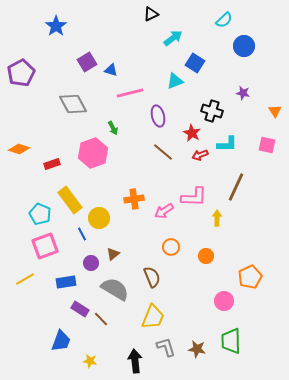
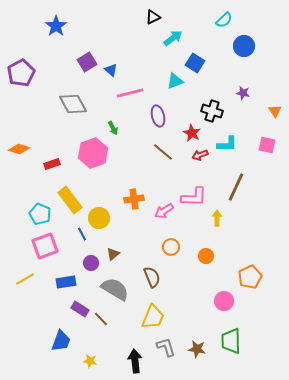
black triangle at (151, 14): moved 2 px right, 3 px down
blue triangle at (111, 70): rotated 24 degrees clockwise
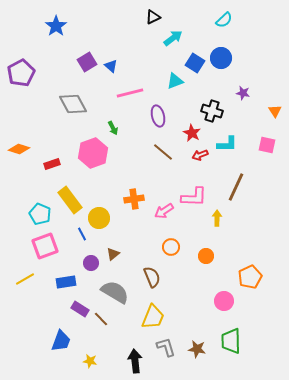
blue circle at (244, 46): moved 23 px left, 12 px down
blue triangle at (111, 70): moved 4 px up
gray semicircle at (115, 289): moved 3 px down
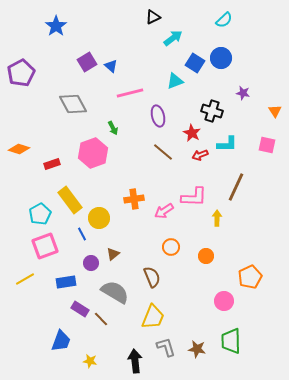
cyan pentagon at (40, 214): rotated 20 degrees clockwise
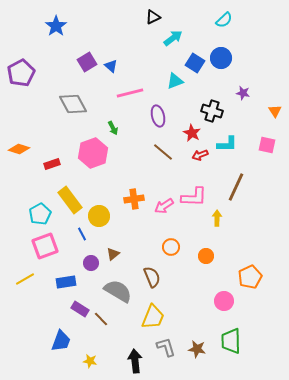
pink arrow at (164, 211): moved 5 px up
yellow circle at (99, 218): moved 2 px up
gray semicircle at (115, 292): moved 3 px right, 1 px up
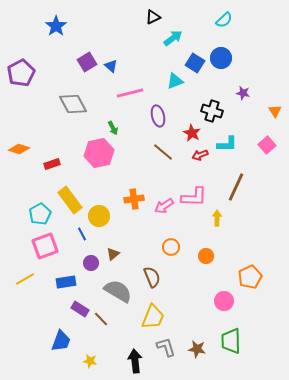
pink square at (267, 145): rotated 36 degrees clockwise
pink hexagon at (93, 153): moved 6 px right; rotated 8 degrees clockwise
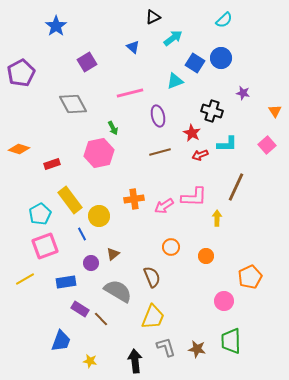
blue triangle at (111, 66): moved 22 px right, 19 px up
brown line at (163, 152): moved 3 px left; rotated 55 degrees counterclockwise
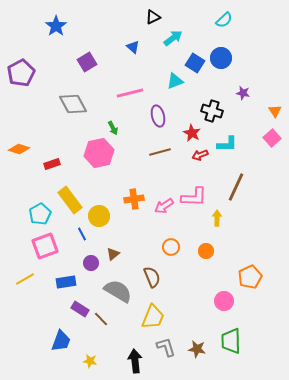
pink square at (267, 145): moved 5 px right, 7 px up
orange circle at (206, 256): moved 5 px up
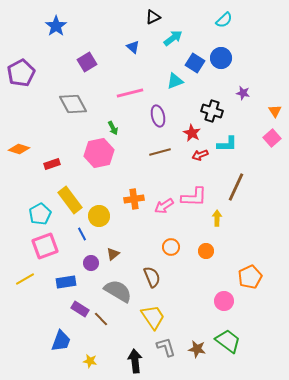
yellow trapezoid at (153, 317): rotated 56 degrees counterclockwise
green trapezoid at (231, 341): moved 3 px left; rotated 128 degrees clockwise
